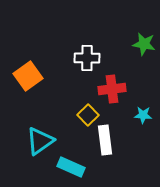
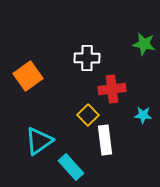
cyan triangle: moved 1 px left
cyan rectangle: rotated 24 degrees clockwise
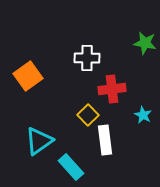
green star: moved 1 px right, 1 px up
cyan star: rotated 24 degrees clockwise
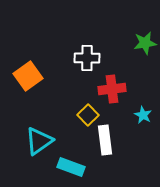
green star: rotated 20 degrees counterclockwise
cyan rectangle: rotated 28 degrees counterclockwise
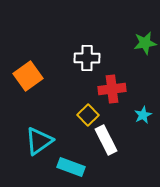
cyan star: rotated 18 degrees clockwise
white rectangle: moved 1 px right; rotated 20 degrees counterclockwise
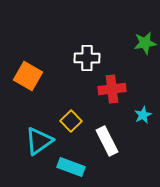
orange square: rotated 24 degrees counterclockwise
yellow square: moved 17 px left, 6 px down
white rectangle: moved 1 px right, 1 px down
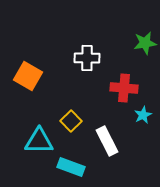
red cross: moved 12 px right, 1 px up; rotated 12 degrees clockwise
cyan triangle: rotated 36 degrees clockwise
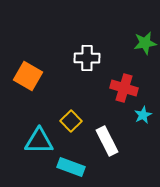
red cross: rotated 12 degrees clockwise
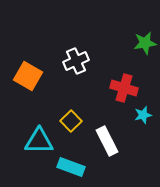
white cross: moved 11 px left, 3 px down; rotated 25 degrees counterclockwise
cyan star: rotated 12 degrees clockwise
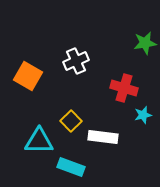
white rectangle: moved 4 px left, 4 px up; rotated 56 degrees counterclockwise
